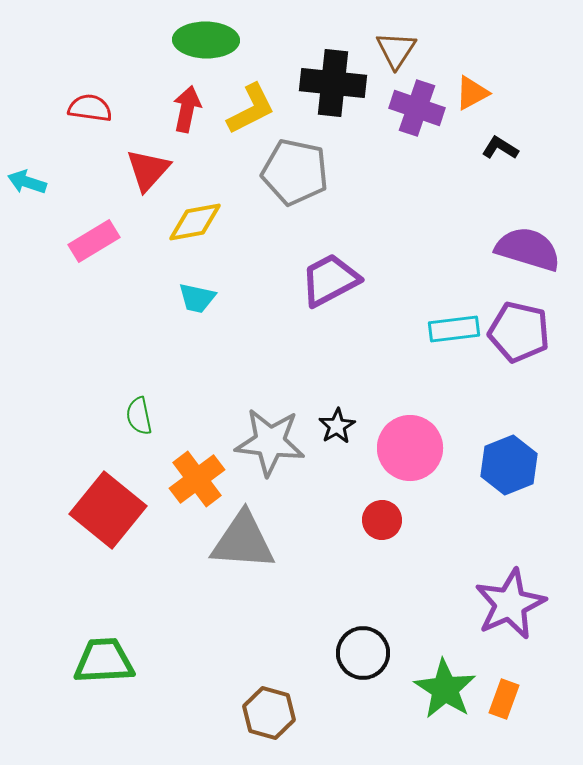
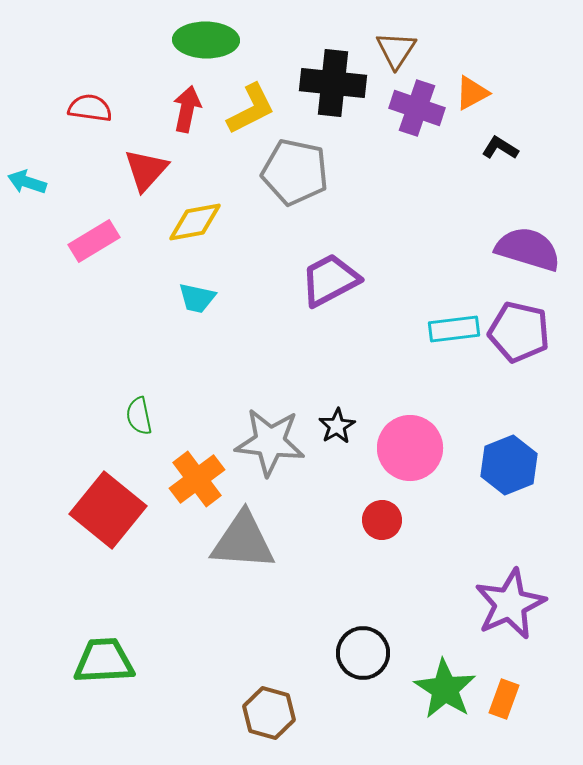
red triangle: moved 2 px left
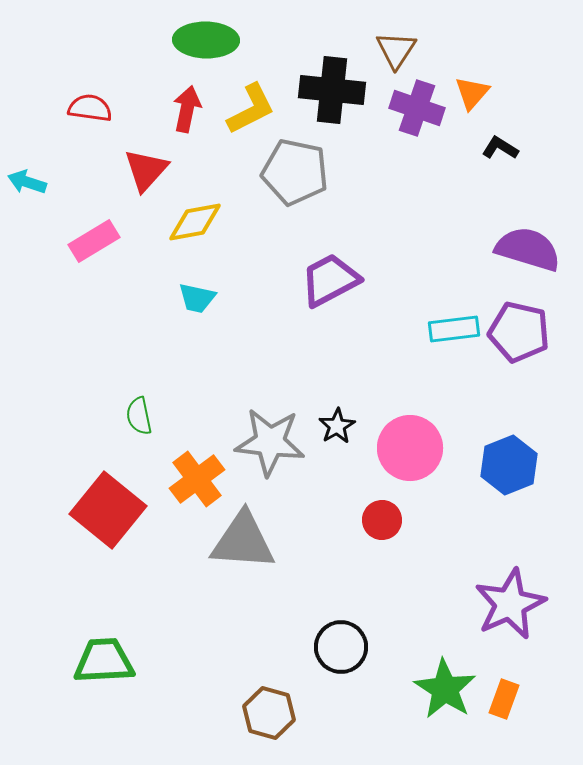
black cross: moved 1 px left, 7 px down
orange triangle: rotated 21 degrees counterclockwise
black circle: moved 22 px left, 6 px up
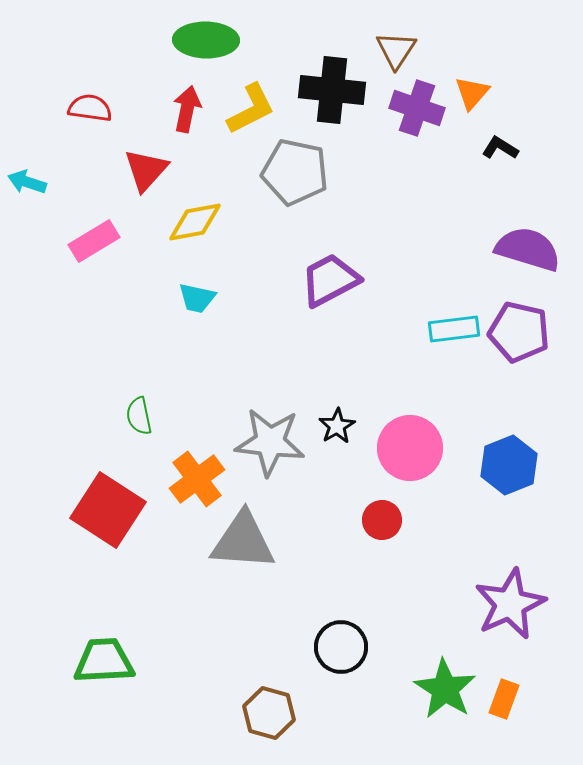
red square: rotated 6 degrees counterclockwise
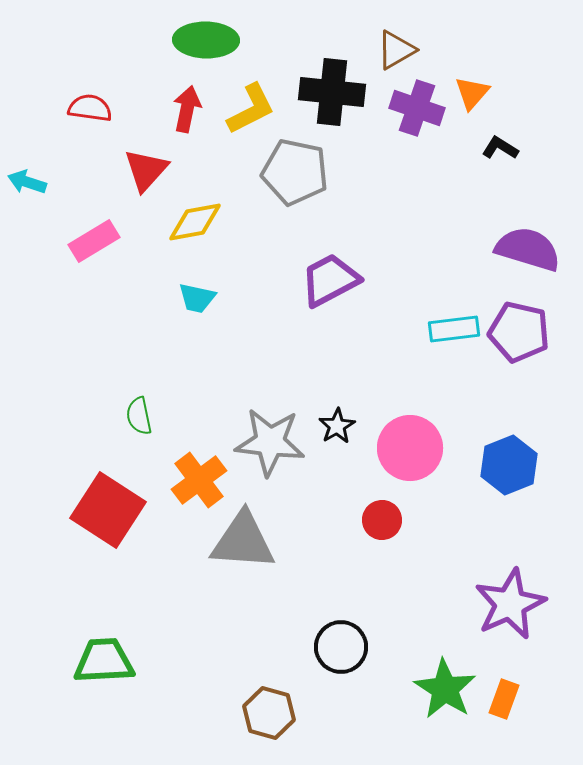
brown triangle: rotated 27 degrees clockwise
black cross: moved 2 px down
orange cross: moved 2 px right, 1 px down
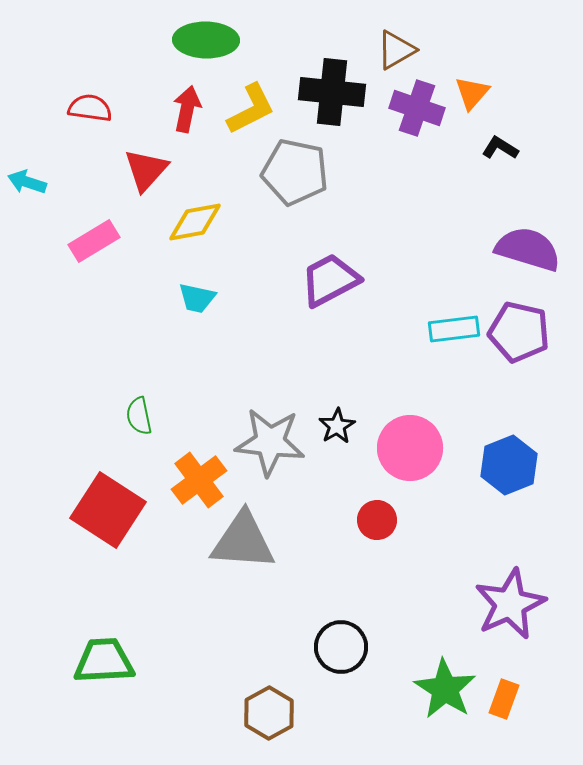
red circle: moved 5 px left
brown hexagon: rotated 15 degrees clockwise
